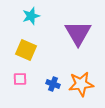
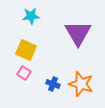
cyan star: rotated 12 degrees clockwise
pink square: moved 4 px right, 6 px up; rotated 32 degrees clockwise
orange star: rotated 25 degrees clockwise
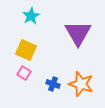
cyan star: rotated 24 degrees counterclockwise
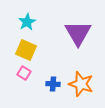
cyan star: moved 4 px left, 6 px down
blue cross: rotated 16 degrees counterclockwise
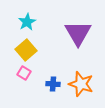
yellow square: rotated 25 degrees clockwise
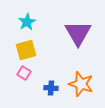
yellow square: rotated 25 degrees clockwise
blue cross: moved 2 px left, 4 px down
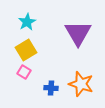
yellow square: rotated 15 degrees counterclockwise
pink square: moved 1 px up
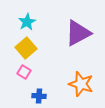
purple triangle: rotated 32 degrees clockwise
yellow square: moved 2 px up; rotated 10 degrees counterclockwise
blue cross: moved 12 px left, 8 px down
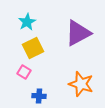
yellow square: moved 7 px right; rotated 15 degrees clockwise
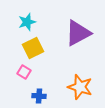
cyan star: rotated 12 degrees clockwise
orange star: moved 1 px left, 3 px down
